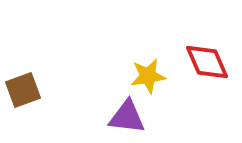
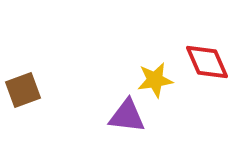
yellow star: moved 7 px right, 4 px down
purple triangle: moved 1 px up
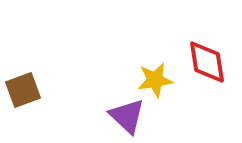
red diamond: rotated 15 degrees clockwise
purple triangle: rotated 36 degrees clockwise
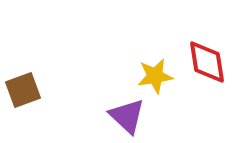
yellow star: moved 4 px up
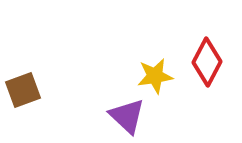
red diamond: rotated 36 degrees clockwise
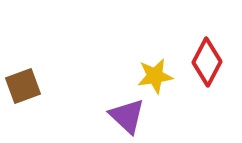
brown square: moved 4 px up
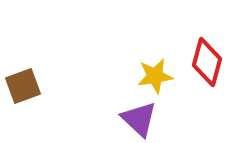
red diamond: rotated 12 degrees counterclockwise
purple triangle: moved 12 px right, 3 px down
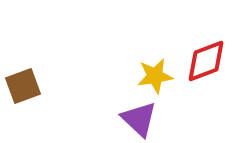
red diamond: moved 1 px left, 1 px up; rotated 54 degrees clockwise
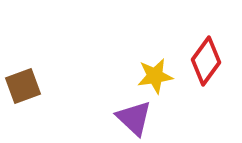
red diamond: rotated 33 degrees counterclockwise
purple triangle: moved 5 px left, 1 px up
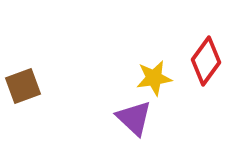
yellow star: moved 1 px left, 2 px down
